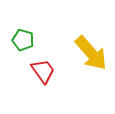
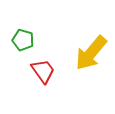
yellow arrow: rotated 81 degrees clockwise
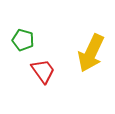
yellow arrow: rotated 15 degrees counterclockwise
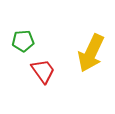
green pentagon: moved 1 px down; rotated 20 degrees counterclockwise
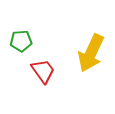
green pentagon: moved 2 px left
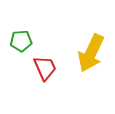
red trapezoid: moved 2 px right, 3 px up; rotated 12 degrees clockwise
